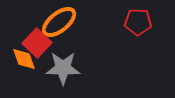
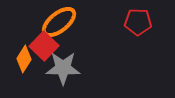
red square: moved 7 px right, 3 px down
orange diamond: rotated 52 degrees clockwise
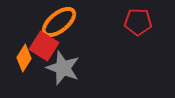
red square: rotated 12 degrees counterclockwise
orange diamond: moved 1 px up
gray star: rotated 20 degrees clockwise
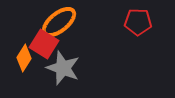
red square: moved 2 px up
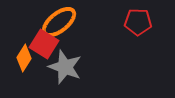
gray star: moved 2 px right, 1 px up
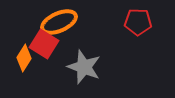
orange ellipse: rotated 15 degrees clockwise
gray star: moved 19 px right
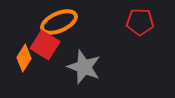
red pentagon: moved 2 px right
red square: moved 1 px right, 1 px down
